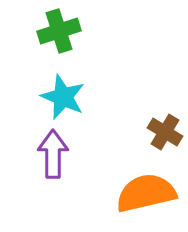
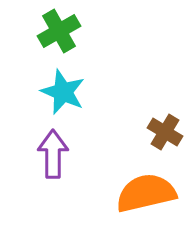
green cross: rotated 12 degrees counterclockwise
cyan star: moved 5 px up
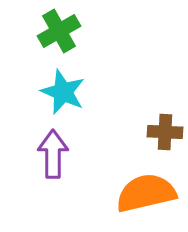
brown cross: rotated 28 degrees counterclockwise
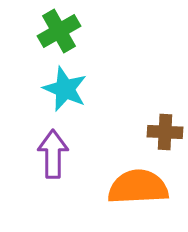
cyan star: moved 2 px right, 3 px up
orange semicircle: moved 8 px left, 6 px up; rotated 10 degrees clockwise
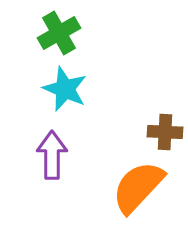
green cross: moved 2 px down
purple arrow: moved 1 px left, 1 px down
orange semicircle: rotated 44 degrees counterclockwise
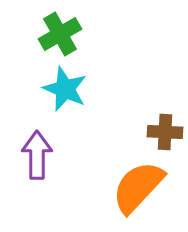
green cross: moved 1 px right, 1 px down
purple arrow: moved 15 px left
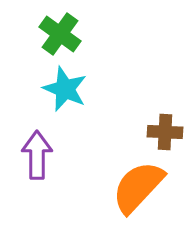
green cross: rotated 24 degrees counterclockwise
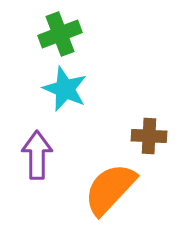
green cross: rotated 33 degrees clockwise
brown cross: moved 16 px left, 4 px down
orange semicircle: moved 28 px left, 2 px down
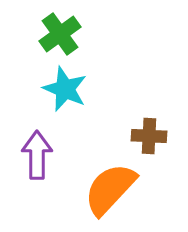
green cross: rotated 15 degrees counterclockwise
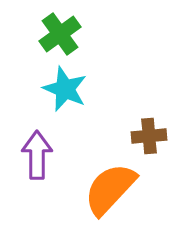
brown cross: rotated 8 degrees counterclockwise
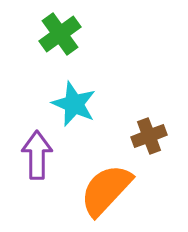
cyan star: moved 9 px right, 15 px down
brown cross: rotated 16 degrees counterclockwise
orange semicircle: moved 4 px left, 1 px down
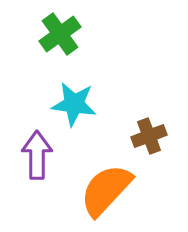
cyan star: rotated 15 degrees counterclockwise
